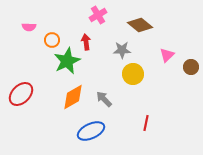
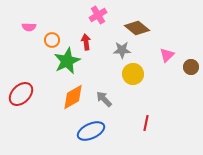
brown diamond: moved 3 px left, 3 px down
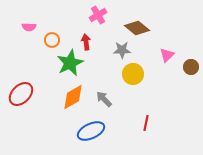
green star: moved 3 px right, 2 px down
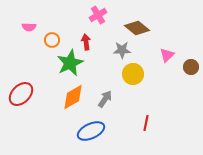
gray arrow: moved 1 px right; rotated 78 degrees clockwise
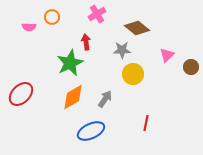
pink cross: moved 1 px left, 1 px up
orange circle: moved 23 px up
